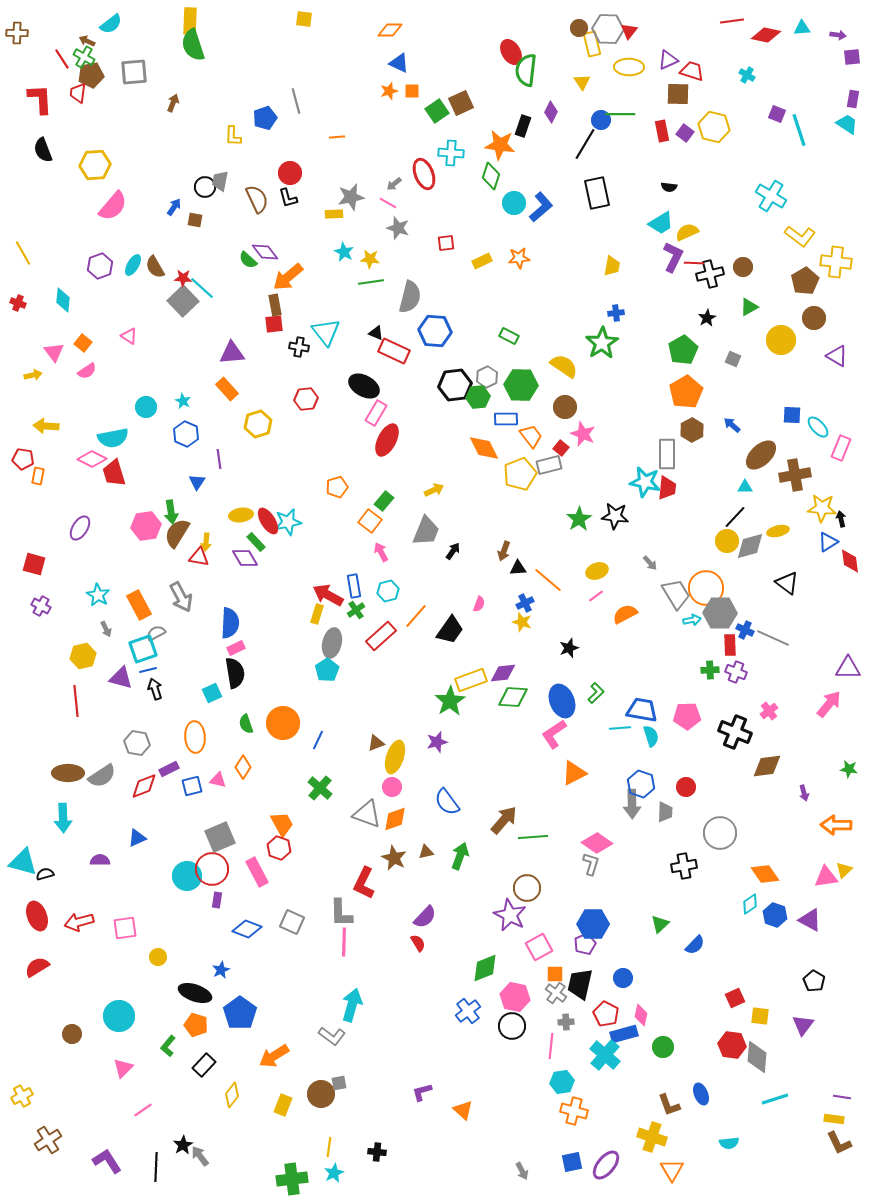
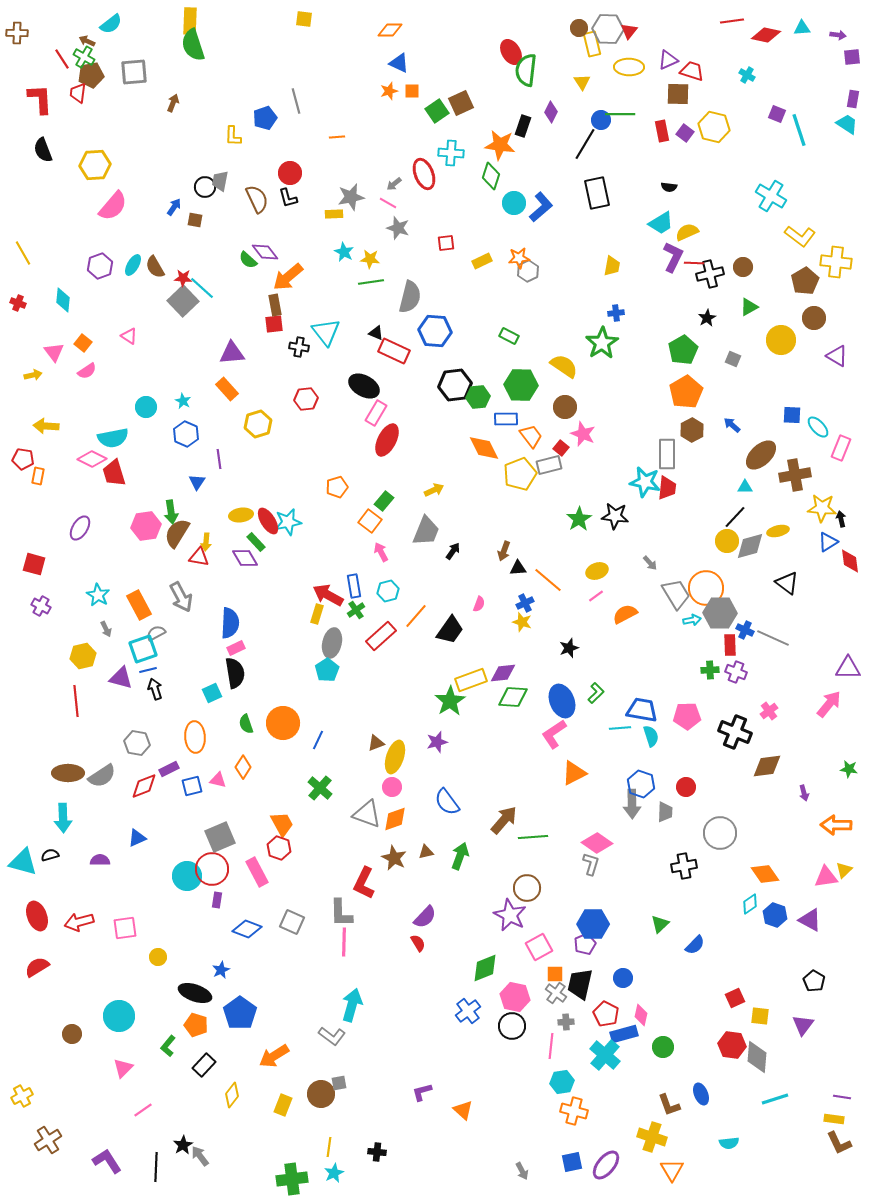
gray hexagon at (487, 377): moved 41 px right, 106 px up
black semicircle at (45, 874): moved 5 px right, 19 px up
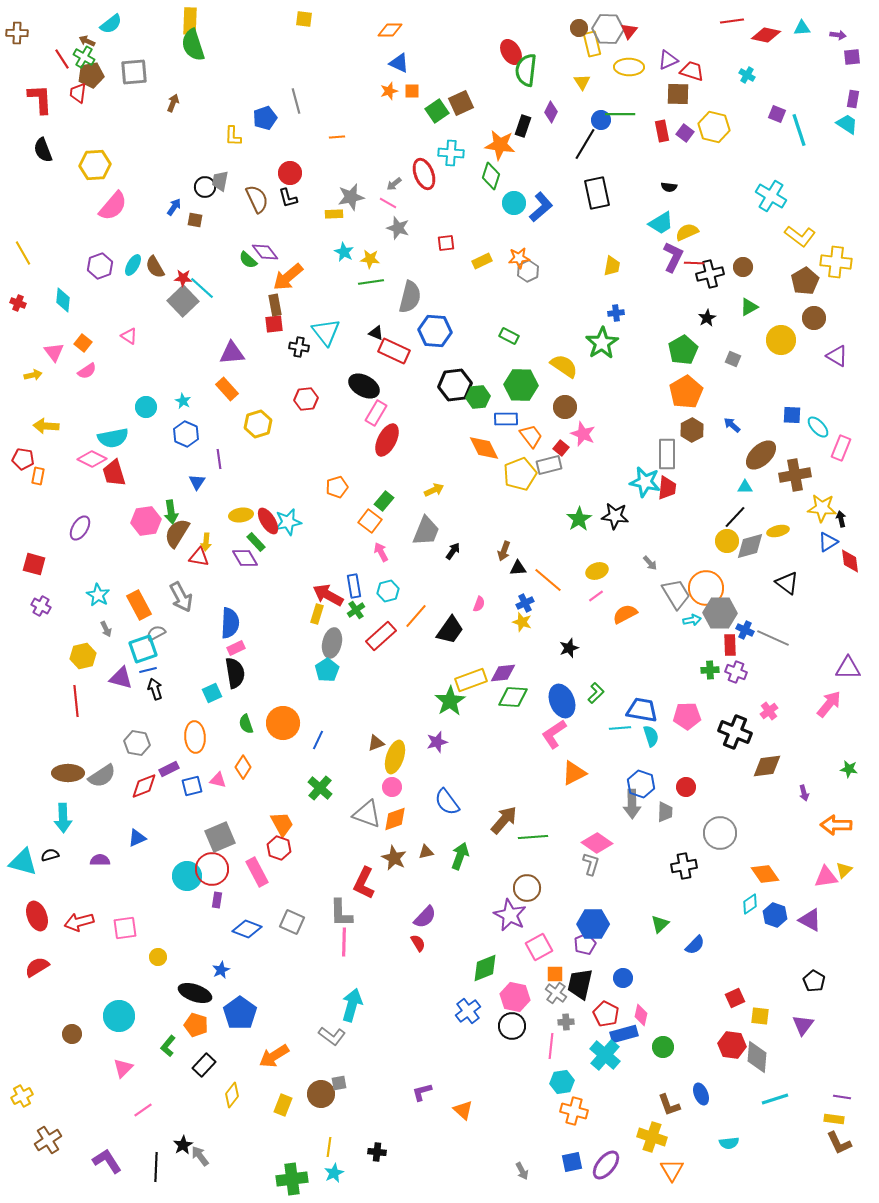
pink hexagon at (146, 526): moved 5 px up
